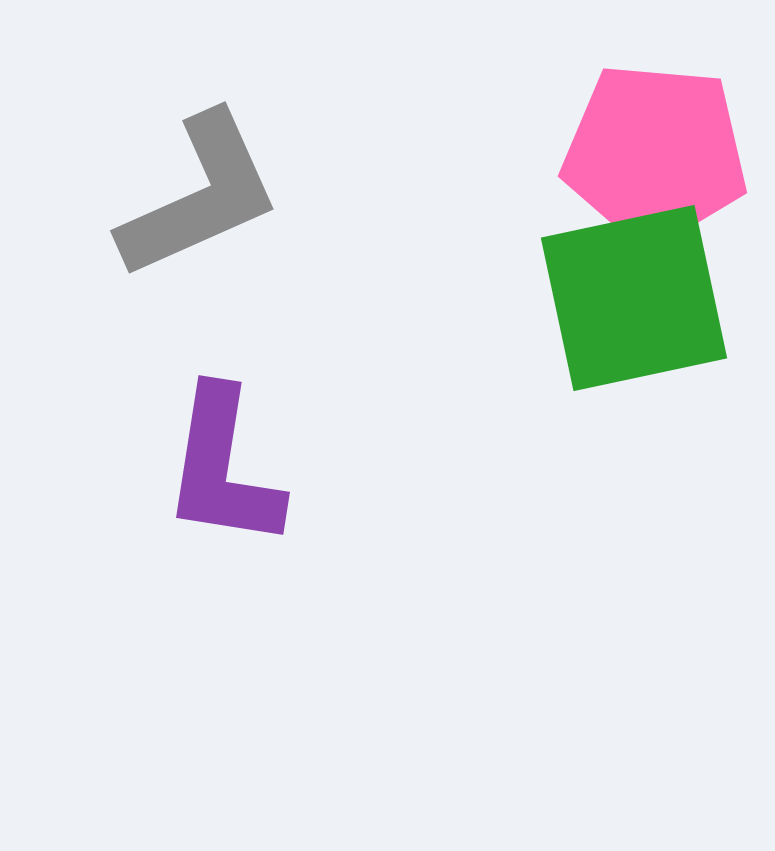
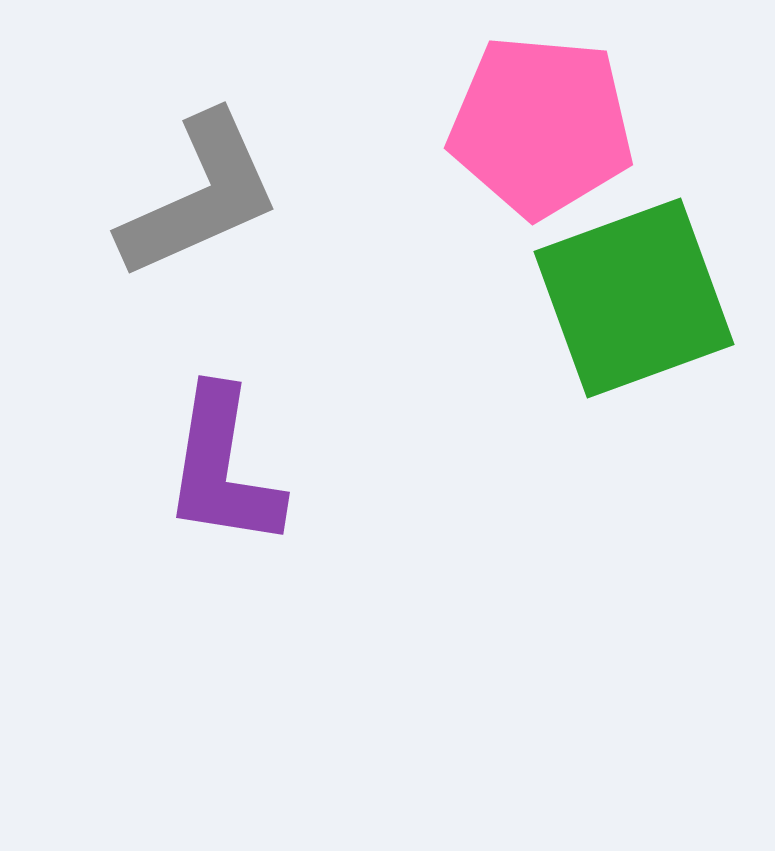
pink pentagon: moved 114 px left, 28 px up
green square: rotated 8 degrees counterclockwise
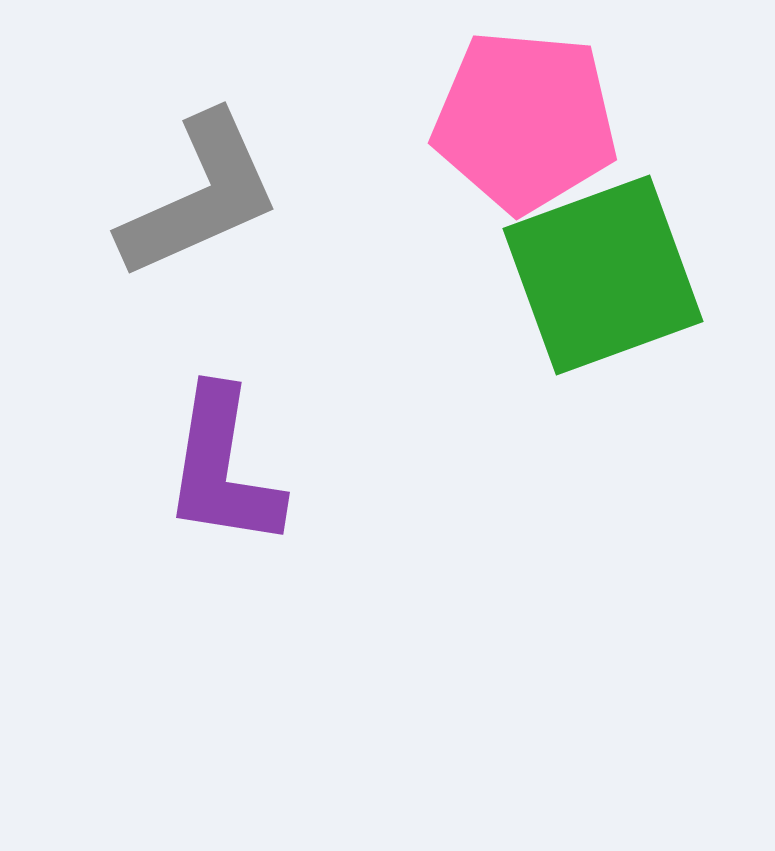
pink pentagon: moved 16 px left, 5 px up
green square: moved 31 px left, 23 px up
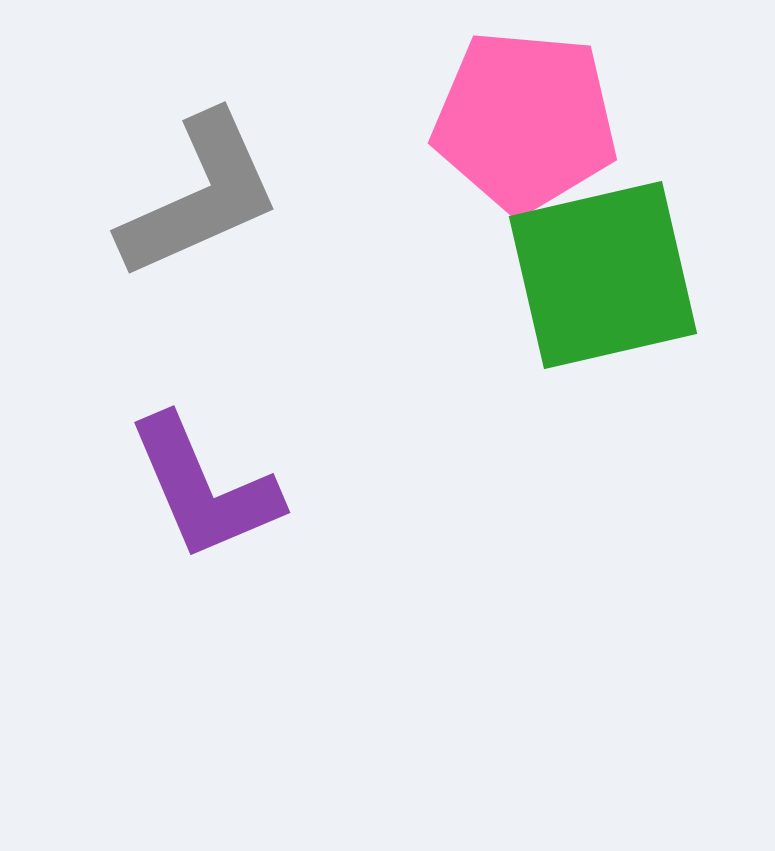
green square: rotated 7 degrees clockwise
purple L-shape: moved 19 px left, 20 px down; rotated 32 degrees counterclockwise
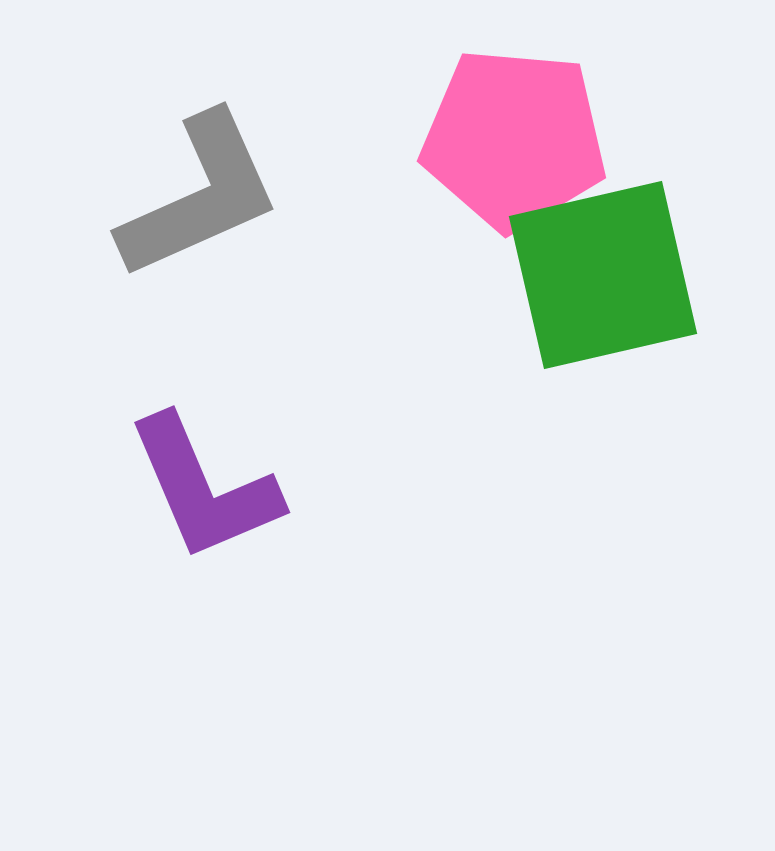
pink pentagon: moved 11 px left, 18 px down
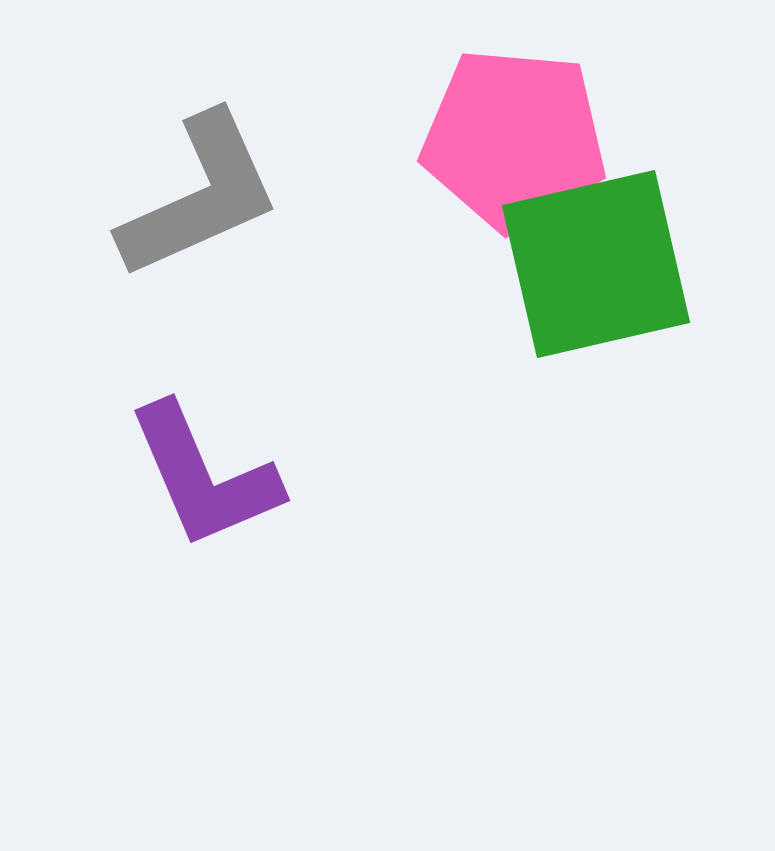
green square: moved 7 px left, 11 px up
purple L-shape: moved 12 px up
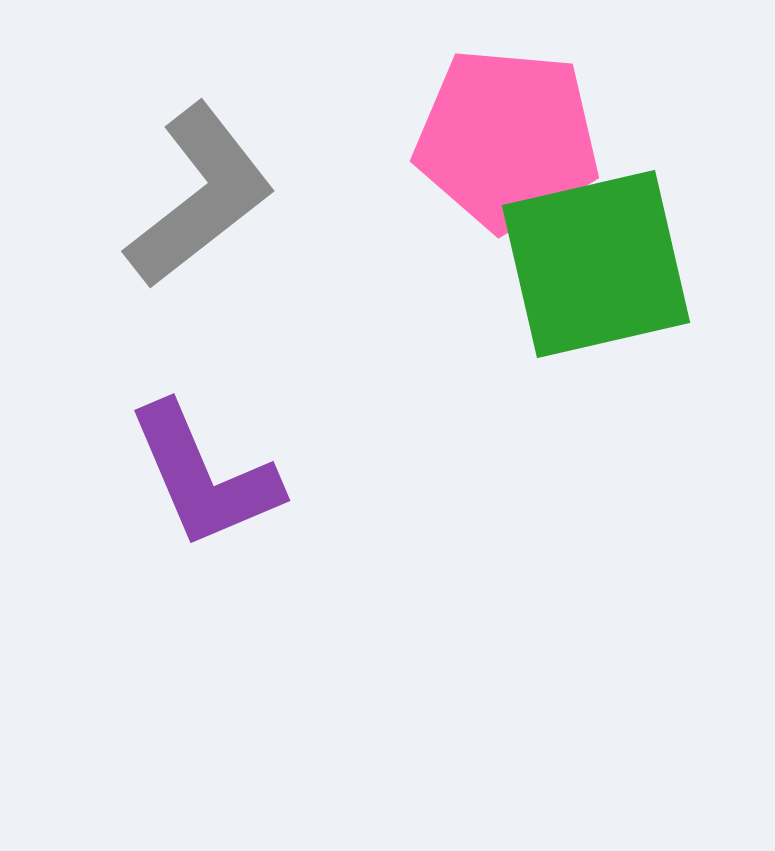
pink pentagon: moved 7 px left
gray L-shape: rotated 14 degrees counterclockwise
